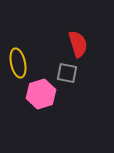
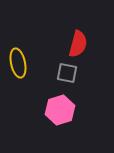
red semicircle: rotated 32 degrees clockwise
pink hexagon: moved 19 px right, 16 px down
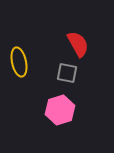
red semicircle: rotated 44 degrees counterclockwise
yellow ellipse: moved 1 px right, 1 px up
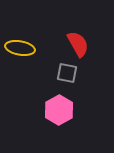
yellow ellipse: moved 1 px right, 14 px up; rotated 68 degrees counterclockwise
pink hexagon: moved 1 px left; rotated 12 degrees counterclockwise
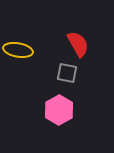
yellow ellipse: moved 2 px left, 2 px down
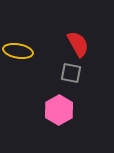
yellow ellipse: moved 1 px down
gray square: moved 4 px right
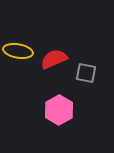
red semicircle: moved 24 px left, 15 px down; rotated 84 degrees counterclockwise
gray square: moved 15 px right
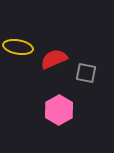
yellow ellipse: moved 4 px up
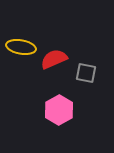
yellow ellipse: moved 3 px right
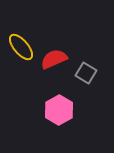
yellow ellipse: rotated 40 degrees clockwise
gray square: rotated 20 degrees clockwise
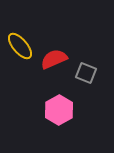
yellow ellipse: moved 1 px left, 1 px up
gray square: rotated 10 degrees counterclockwise
